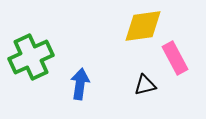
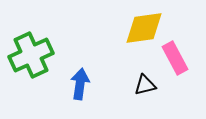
yellow diamond: moved 1 px right, 2 px down
green cross: moved 2 px up
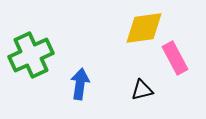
black triangle: moved 3 px left, 5 px down
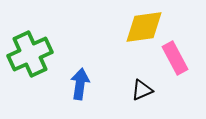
yellow diamond: moved 1 px up
green cross: moved 1 px left, 1 px up
black triangle: rotated 10 degrees counterclockwise
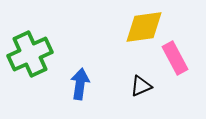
black triangle: moved 1 px left, 4 px up
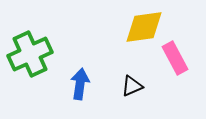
black triangle: moved 9 px left
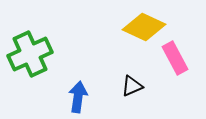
yellow diamond: rotated 33 degrees clockwise
blue arrow: moved 2 px left, 13 px down
